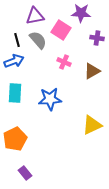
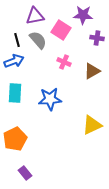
purple star: moved 2 px right, 2 px down
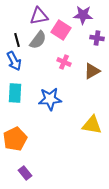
purple triangle: moved 4 px right
gray semicircle: rotated 78 degrees clockwise
blue arrow: rotated 84 degrees clockwise
yellow triangle: rotated 35 degrees clockwise
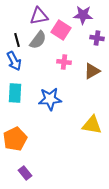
pink cross: rotated 16 degrees counterclockwise
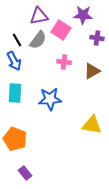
black line: rotated 16 degrees counterclockwise
orange pentagon: rotated 25 degrees counterclockwise
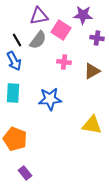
cyan rectangle: moved 2 px left
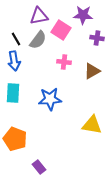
black line: moved 1 px left, 1 px up
blue arrow: rotated 18 degrees clockwise
purple rectangle: moved 14 px right, 6 px up
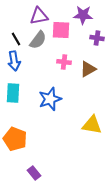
pink square: rotated 30 degrees counterclockwise
brown triangle: moved 4 px left, 2 px up
blue star: rotated 15 degrees counterclockwise
purple rectangle: moved 5 px left, 6 px down
